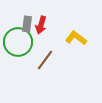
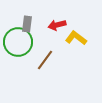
red arrow: moved 16 px right; rotated 60 degrees clockwise
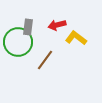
gray rectangle: moved 1 px right, 3 px down
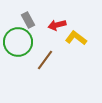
gray rectangle: moved 7 px up; rotated 35 degrees counterclockwise
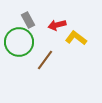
green circle: moved 1 px right
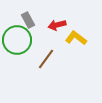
green circle: moved 2 px left, 2 px up
brown line: moved 1 px right, 1 px up
